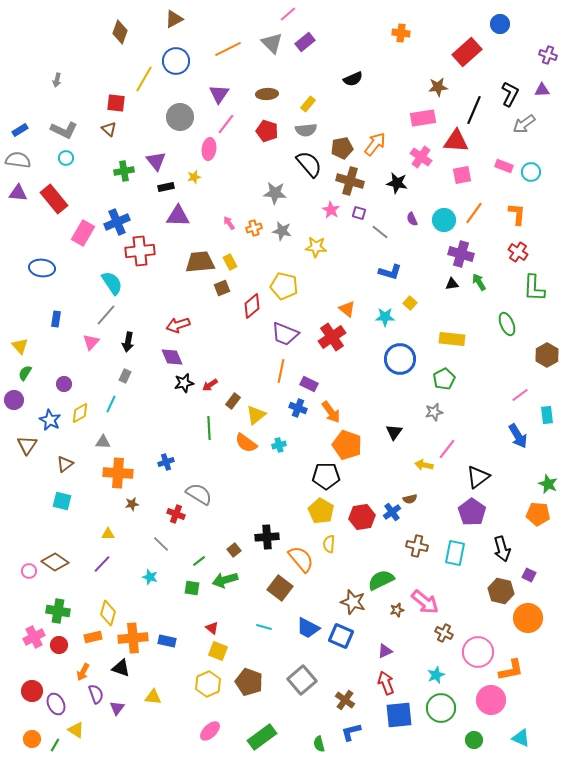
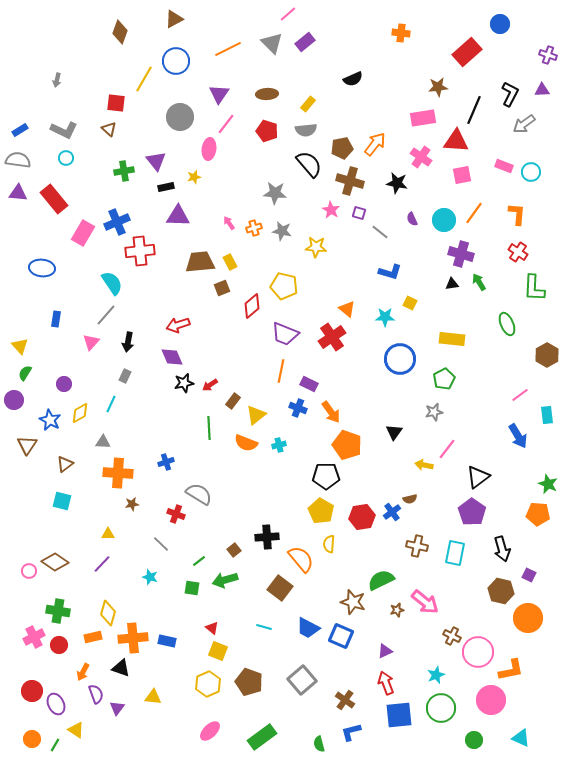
yellow square at (410, 303): rotated 16 degrees counterclockwise
orange semicircle at (246, 443): rotated 15 degrees counterclockwise
brown cross at (444, 633): moved 8 px right, 3 px down
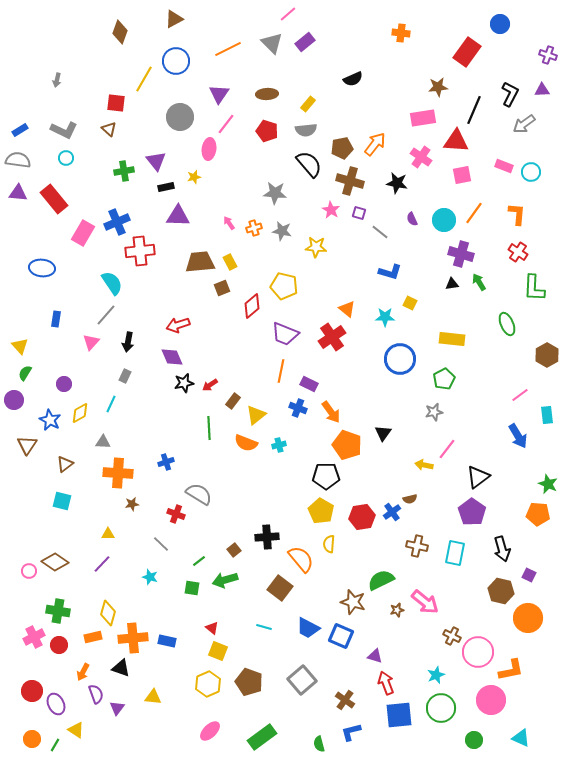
red rectangle at (467, 52): rotated 12 degrees counterclockwise
black triangle at (394, 432): moved 11 px left, 1 px down
purple triangle at (385, 651): moved 10 px left, 5 px down; rotated 42 degrees clockwise
